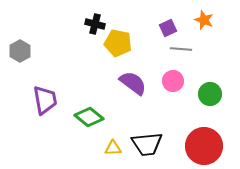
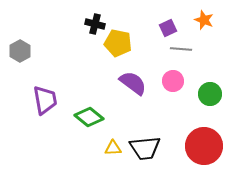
black trapezoid: moved 2 px left, 4 px down
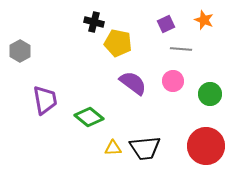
black cross: moved 1 px left, 2 px up
purple square: moved 2 px left, 4 px up
red circle: moved 2 px right
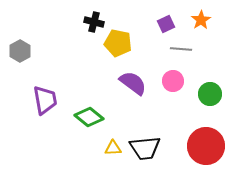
orange star: moved 3 px left; rotated 18 degrees clockwise
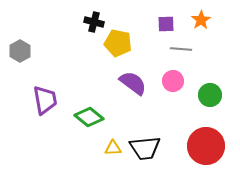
purple square: rotated 24 degrees clockwise
green circle: moved 1 px down
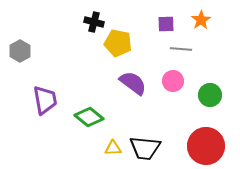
black trapezoid: rotated 12 degrees clockwise
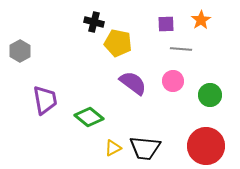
yellow triangle: rotated 24 degrees counterclockwise
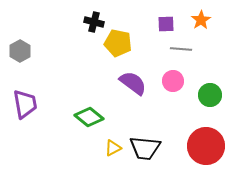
purple trapezoid: moved 20 px left, 4 px down
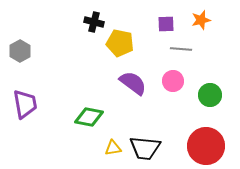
orange star: rotated 18 degrees clockwise
yellow pentagon: moved 2 px right
green diamond: rotated 28 degrees counterclockwise
yellow triangle: rotated 18 degrees clockwise
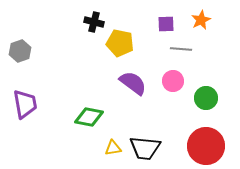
orange star: rotated 12 degrees counterclockwise
gray hexagon: rotated 10 degrees clockwise
green circle: moved 4 px left, 3 px down
